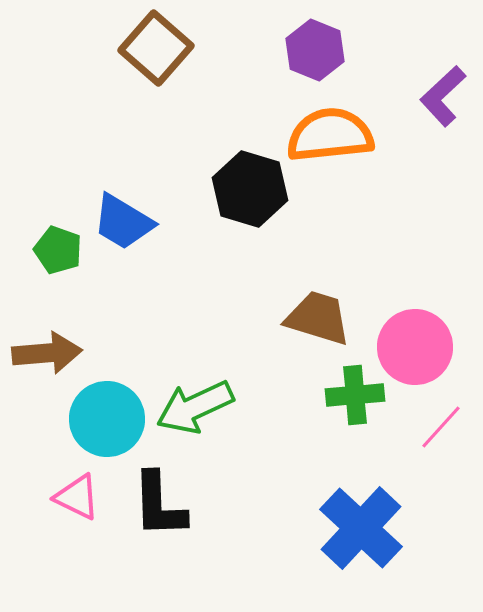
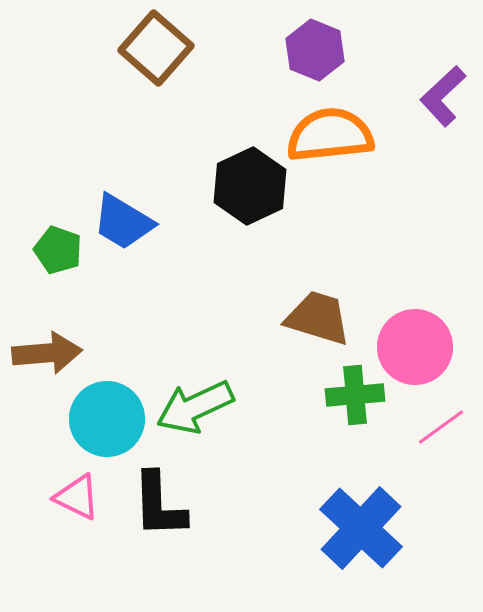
black hexagon: moved 3 px up; rotated 18 degrees clockwise
pink line: rotated 12 degrees clockwise
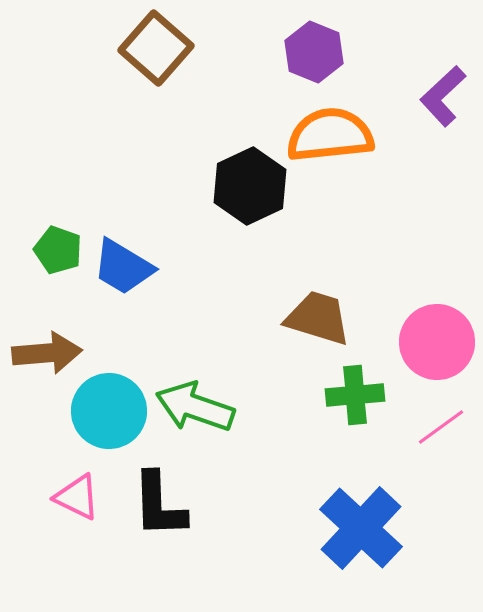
purple hexagon: moved 1 px left, 2 px down
blue trapezoid: moved 45 px down
pink circle: moved 22 px right, 5 px up
green arrow: rotated 44 degrees clockwise
cyan circle: moved 2 px right, 8 px up
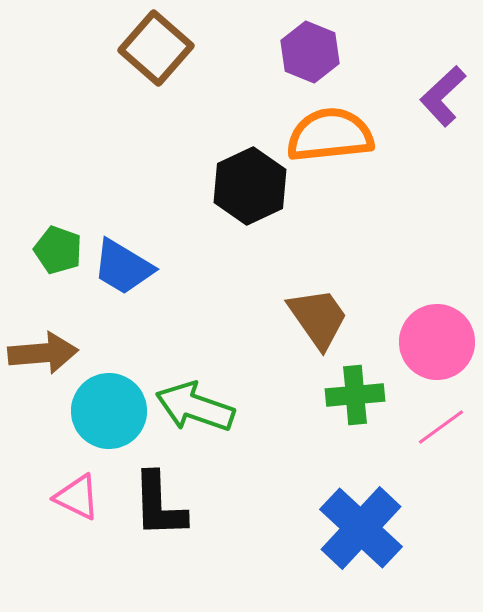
purple hexagon: moved 4 px left
brown trapezoid: rotated 38 degrees clockwise
brown arrow: moved 4 px left
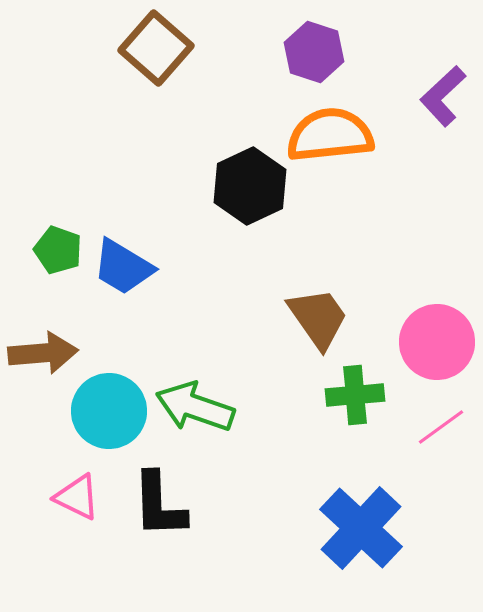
purple hexagon: moved 4 px right; rotated 4 degrees counterclockwise
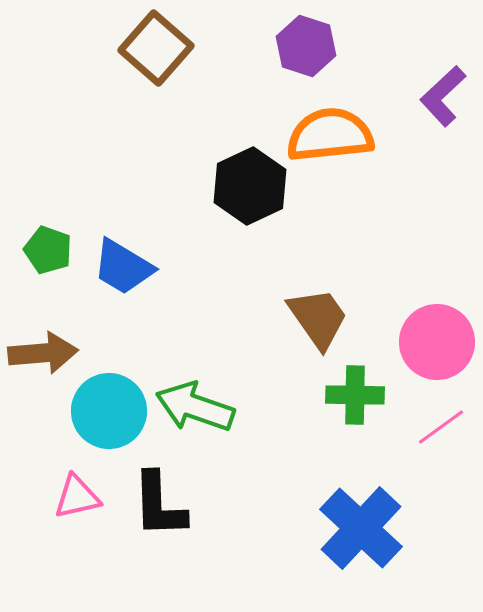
purple hexagon: moved 8 px left, 6 px up
green pentagon: moved 10 px left
green cross: rotated 6 degrees clockwise
pink triangle: rotated 39 degrees counterclockwise
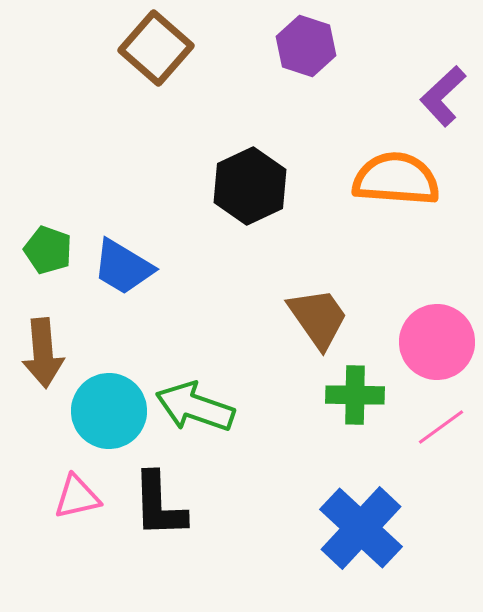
orange semicircle: moved 66 px right, 44 px down; rotated 10 degrees clockwise
brown arrow: rotated 90 degrees clockwise
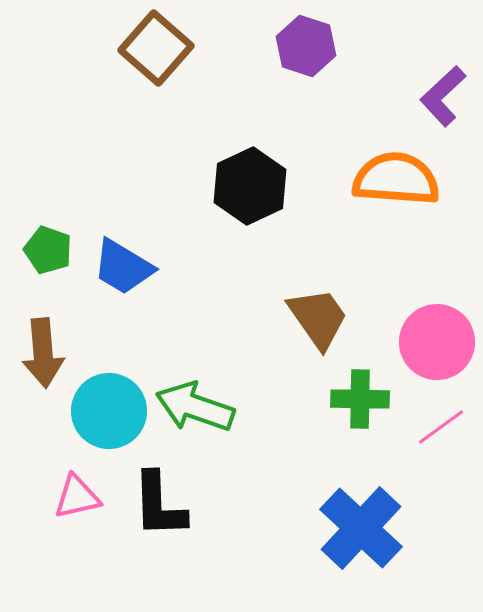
green cross: moved 5 px right, 4 px down
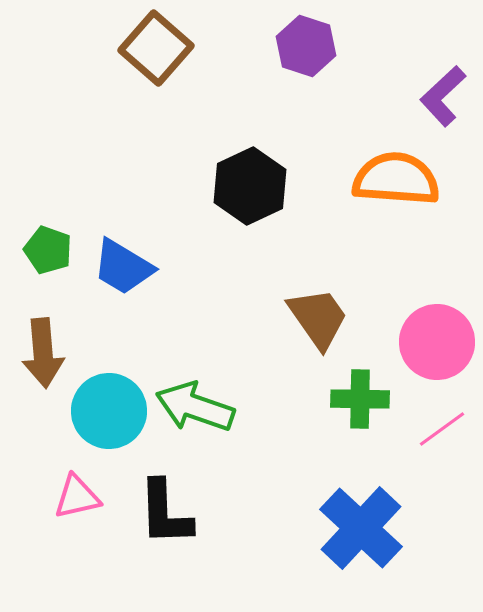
pink line: moved 1 px right, 2 px down
black L-shape: moved 6 px right, 8 px down
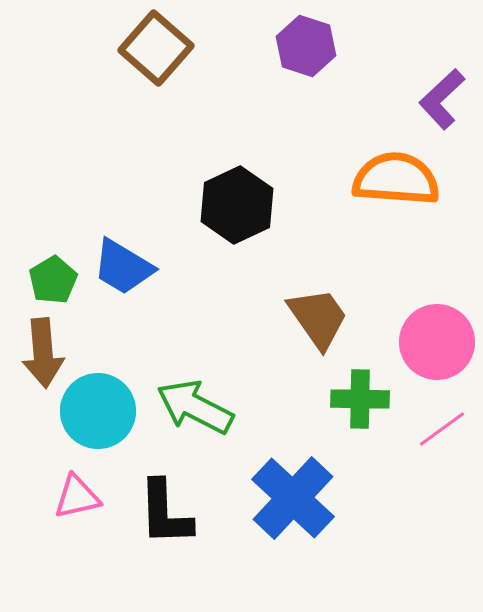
purple L-shape: moved 1 px left, 3 px down
black hexagon: moved 13 px left, 19 px down
green pentagon: moved 5 px right, 30 px down; rotated 21 degrees clockwise
green arrow: rotated 8 degrees clockwise
cyan circle: moved 11 px left
blue cross: moved 68 px left, 30 px up
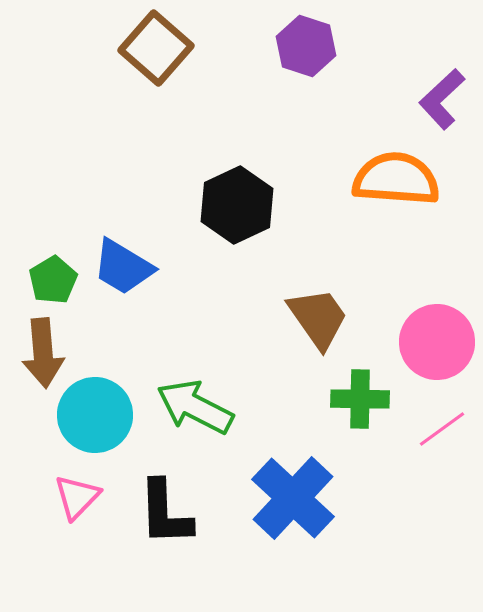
cyan circle: moved 3 px left, 4 px down
pink triangle: rotated 33 degrees counterclockwise
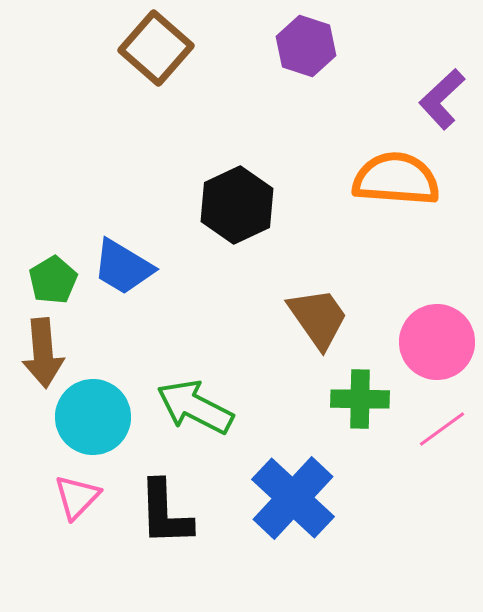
cyan circle: moved 2 px left, 2 px down
